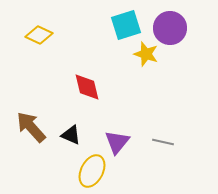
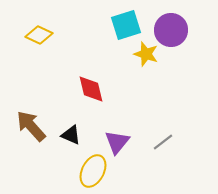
purple circle: moved 1 px right, 2 px down
red diamond: moved 4 px right, 2 px down
brown arrow: moved 1 px up
gray line: rotated 50 degrees counterclockwise
yellow ellipse: moved 1 px right
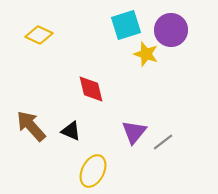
black triangle: moved 4 px up
purple triangle: moved 17 px right, 10 px up
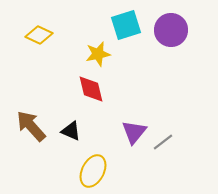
yellow star: moved 48 px left; rotated 30 degrees counterclockwise
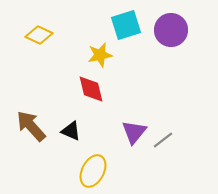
yellow star: moved 2 px right, 1 px down
gray line: moved 2 px up
